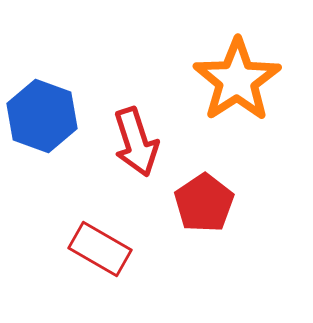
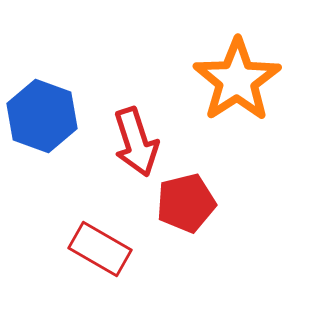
red pentagon: moved 18 px left; rotated 20 degrees clockwise
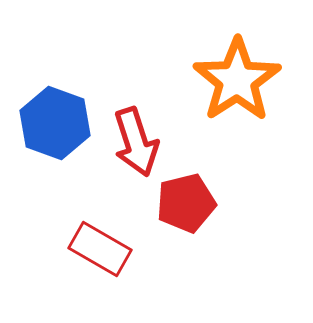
blue hexagon: moved 13 px right, 7 px down
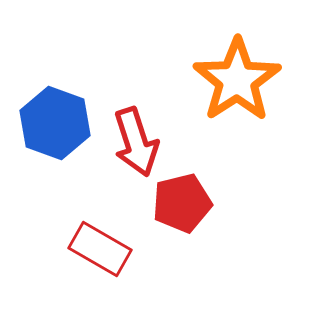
red pentagon: moved 4 px left
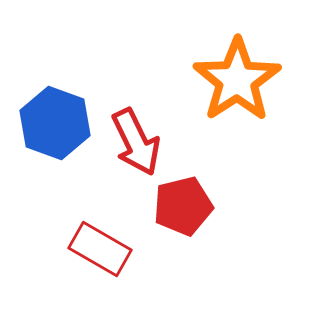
red arrow: rotated 8 degrees counterclockwise
red pentagon: moved 1 px right, 3 px down
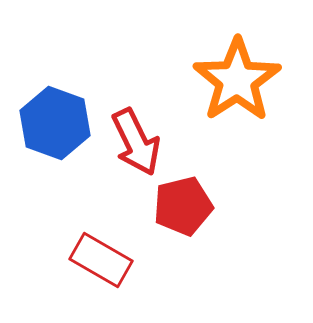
red rectangle: moved 1 px right, 11 px down
